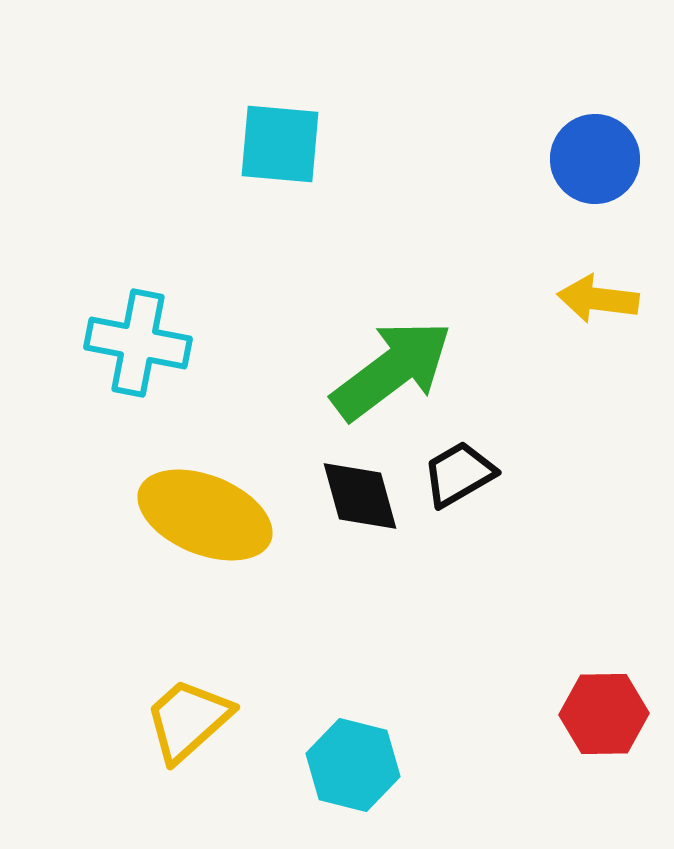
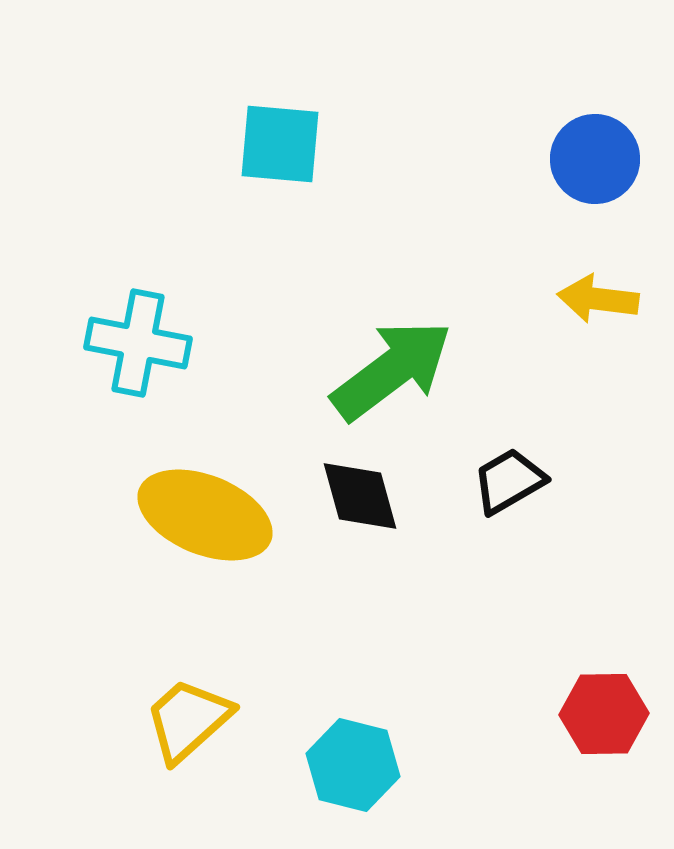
black trapezoid: moved 50 px right, 7 px down
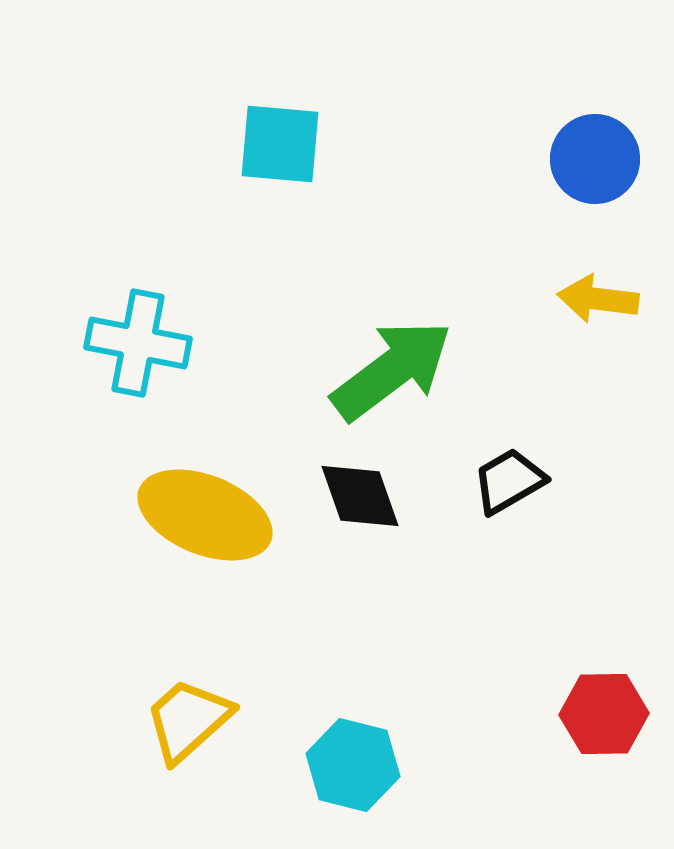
black diamond: rotated 4 degrees counterclockwise
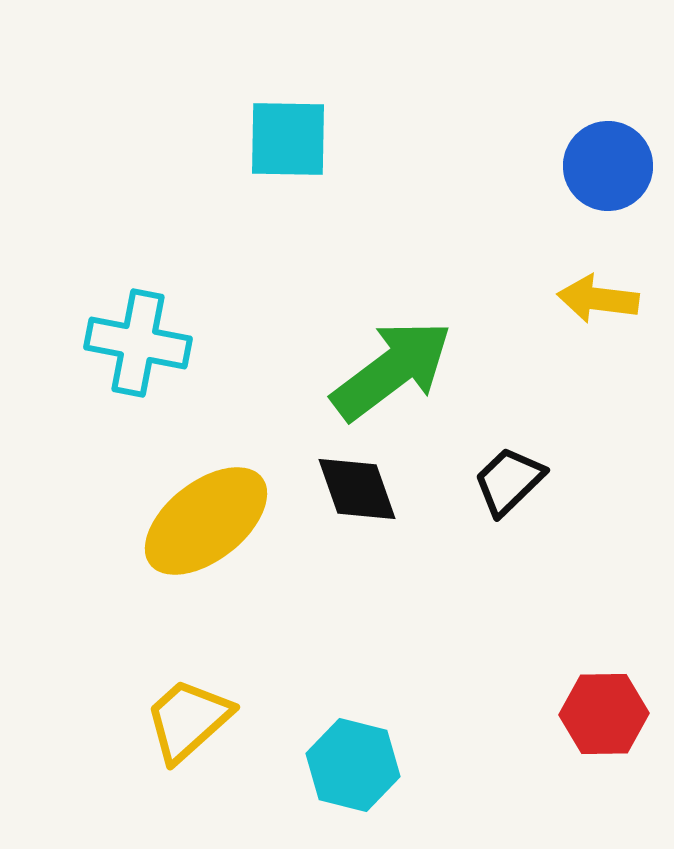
cyan square: moved 8 px right, 5 px up; rotated 4 degrees counterclockwise
blue circle: moved 13 px right, 7 px down
black trapezoid: rotated 14 degrees counterclockwise
black diamond: moved 3 px left, 7 px up
yellow ellipse: moved 1 px right, 6 px down; rotated 60 degrees counterclockwise
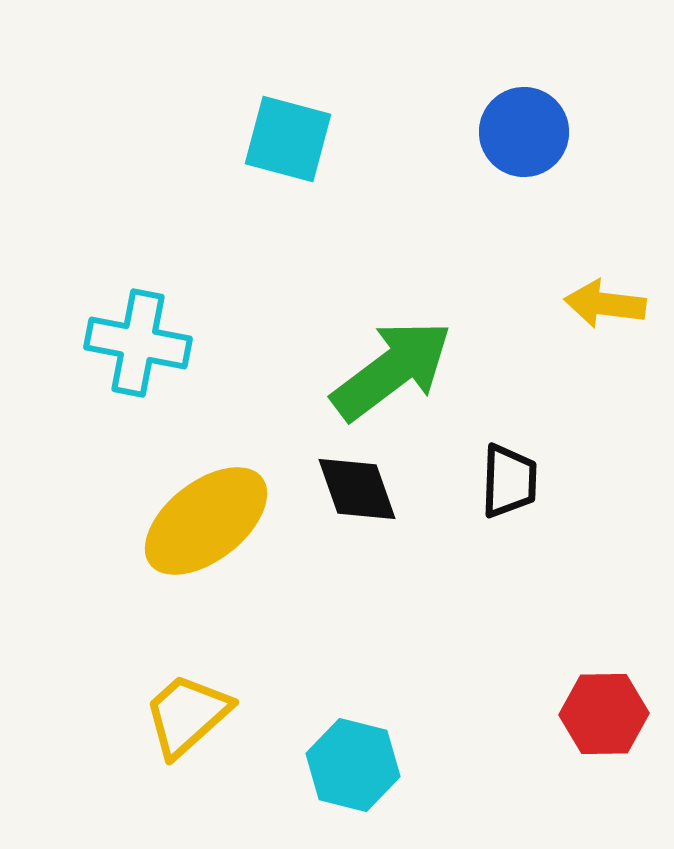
cyan square: rotated 14 degrees clockwise
blue circle: moved 84 px left, 34 px up
yellow arrow: moved 7 px right, 5 px down
black trapezoid: rotated 136 degrees clockwise
yellow trapezoid: moved 1 px left, 5 px up
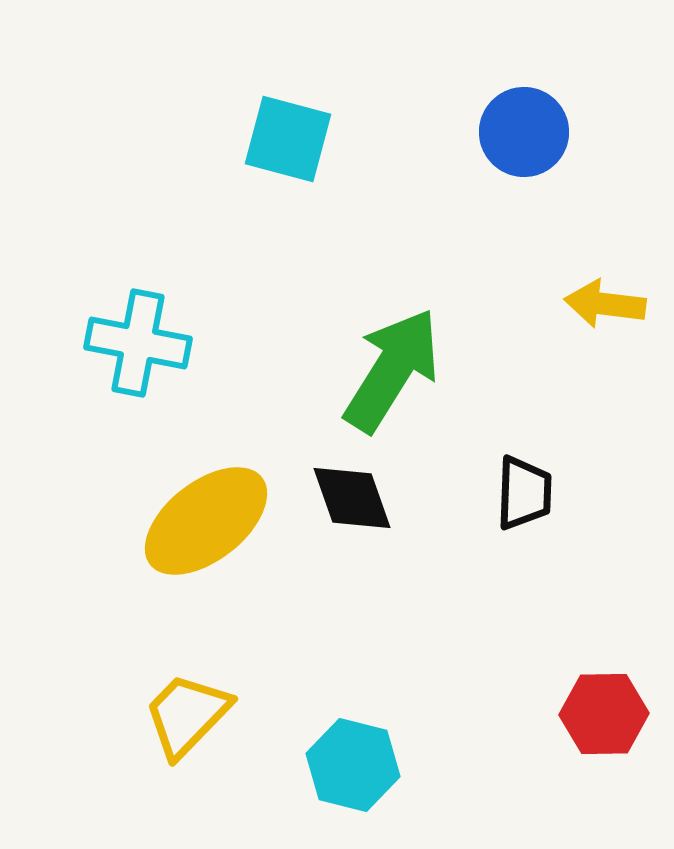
green arrow: rotated 21 degrees counterclockwise
black trapezoid: moved 15 px right, 12 px down
black diamond: moved 5 px left, 9 px down
yellow trapezoid: rotated 4 degrees counterclockwise
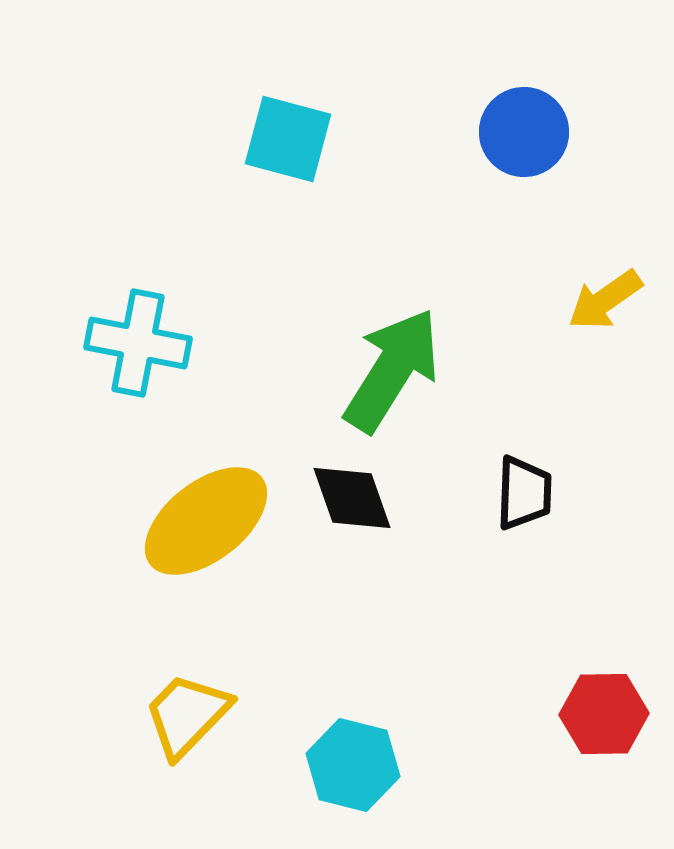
yellow arrow: moved 4 px up; rotated 42 degrees counterclockwise
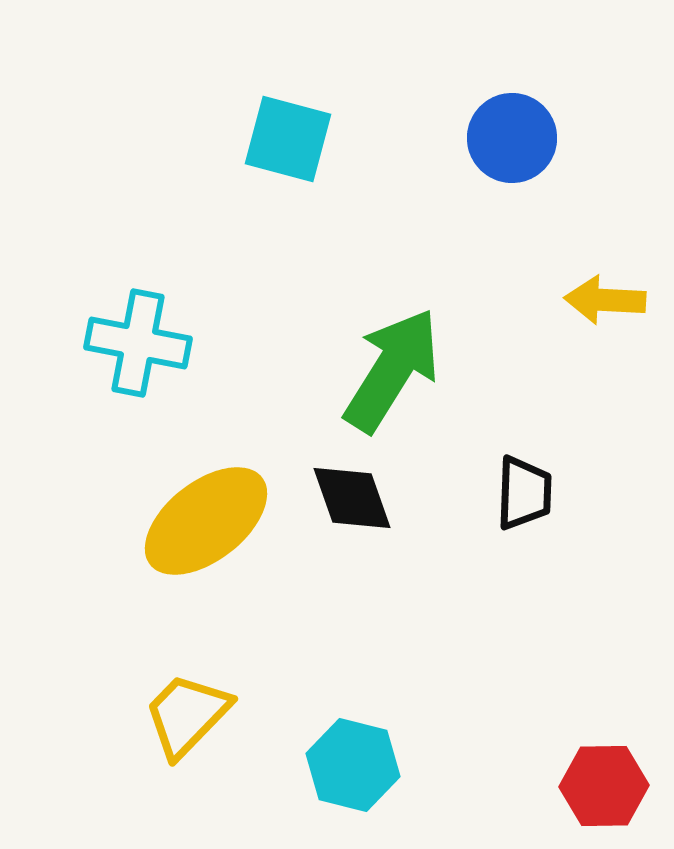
blue circle: moved 12 px left, 6 px down
yellow arrow: rotated 38 degrees clockwise
red hexagon: moved 72 px down
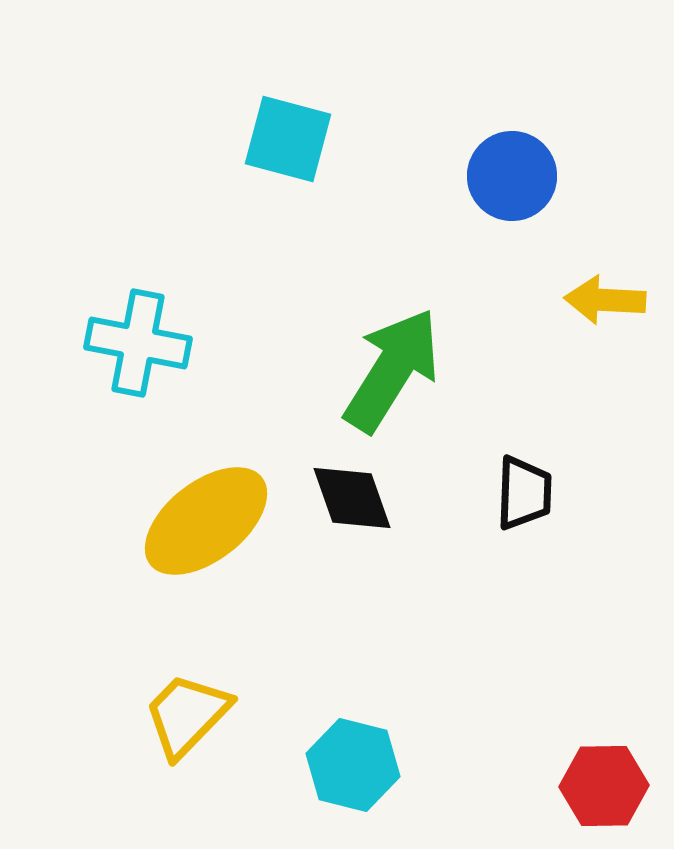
blue circle: moved 38 px down
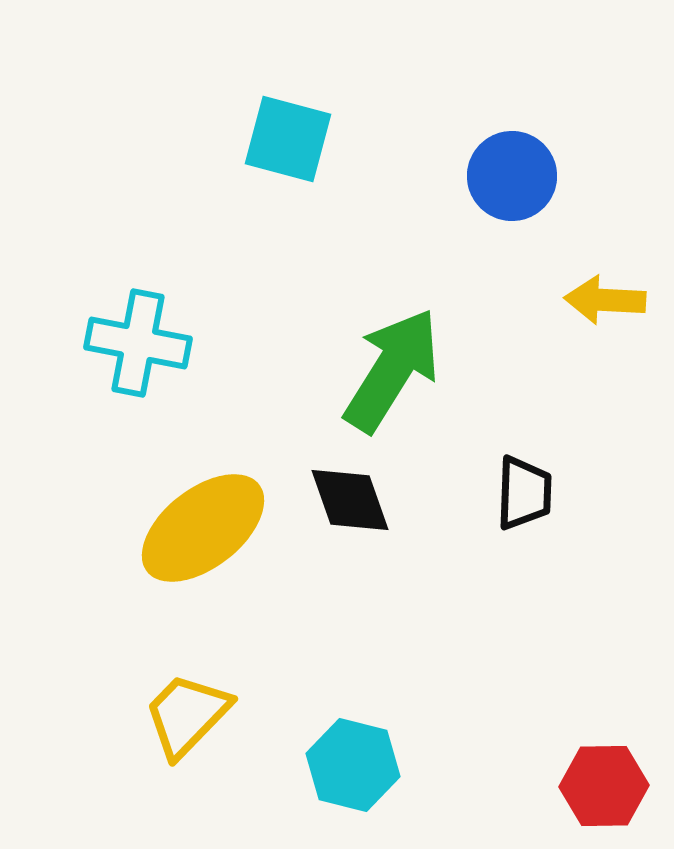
black diamond: moved 2 px left, 2 px down
yellow ellipse: moved 3 px left, 7 px down
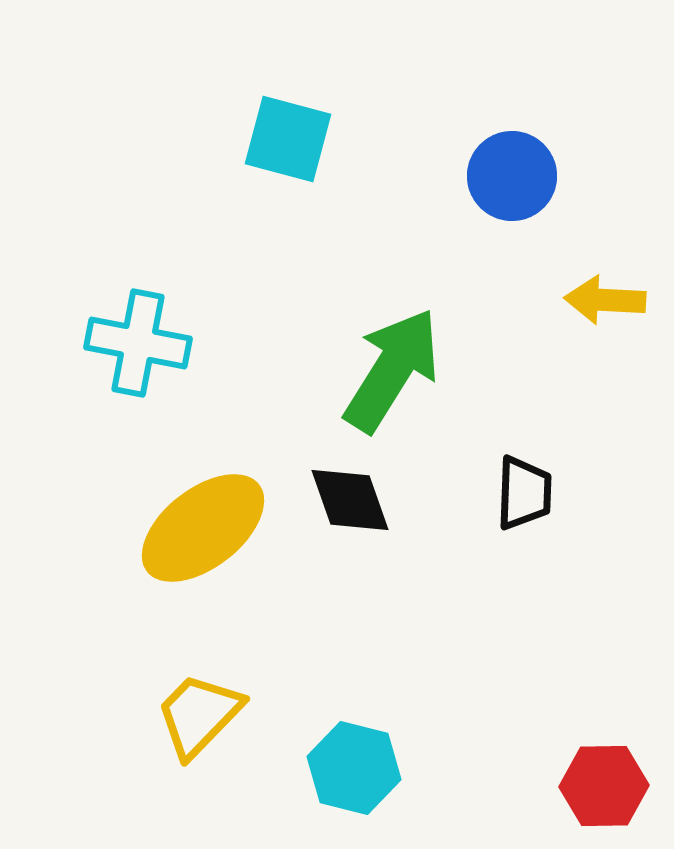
yellow trapezoid: moved 12 px right
cyan hexagon: moved 1 px right, 3 px down
